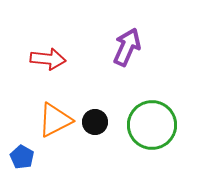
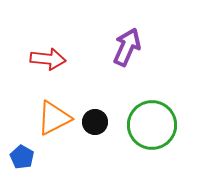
orange triangle: moved 1 px left, 2 px up
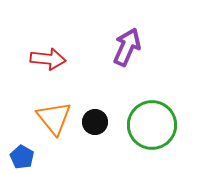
orange triangle: rotated 42 degrees counterclockwise
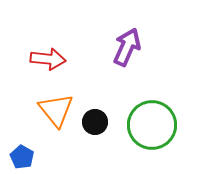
orange triangle: moved 2 px right, 8 px up
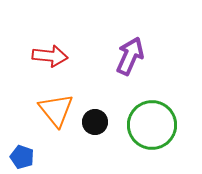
purple arrow: moved 3 px right, 9 px down
red arrow: moved 2 px right, 3 px up
blue pentagon: rotated 10 degrees counterclockwise
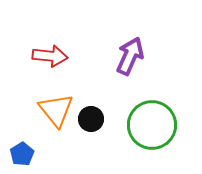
black circle: moved 4 px left, 3 px up
blue pentagon: moved 3 px up; rotated 20 degrees clockwise
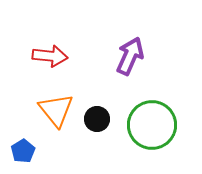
black circle: moved 6 px right
blue pentagon: moved 1 px right, 3 px up
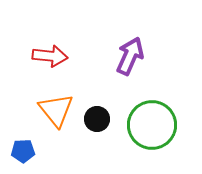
blue pentagon: rotated 30 degrees clockwise
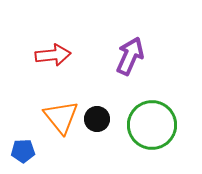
red arrow: moved 3 px right, 1 px up; rotated 12 degrees counterclockwise
orange triangle: moved 5 px right, 7 px down
